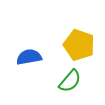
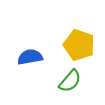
blue semicircle: moved 1 px right
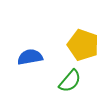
yellow pentagon: moved 4 px right
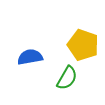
green semicircle: moved 3 px left, 3 px up; rotated 10 degrees counterclockwise
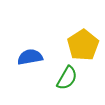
yellow pentagon: rotated 20 degrees clockwise
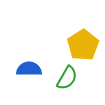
blue semicircle: moved 1 px left, 12 px down; rotated 10 degrees clockwise
